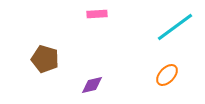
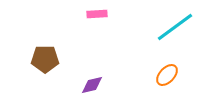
brown pentagon: rotated 16 degrees counterclockwise
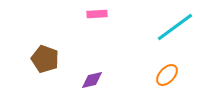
brown pentagon: rotated 20 degrees clockwise
purple diamond: moved 5 px up
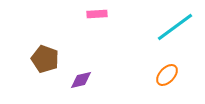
purple diamond: moved 11 px left
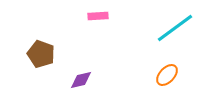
pink rectangle: moved 1 px right, 2 px down
cyan line: moved 1 px down
brown pentagon: moved 4 px left, 5 px up
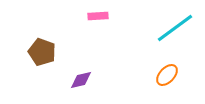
brown pentagon: moved 1 px right, 2 px up
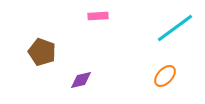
orange ellipse: moved 2 px left, 1 px down
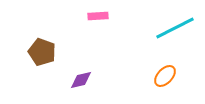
cyan line: rotated 9 degrees clockwise
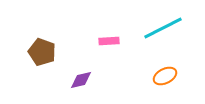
pink rectangle: moved 11 px right, 25 px down
cyan line: moved 12 px left
orange ellipse: rotated 20 degrees clockwise
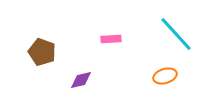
cyan line: moved 13 px right, 6 px down; rotated 75 degrees clockwise
pink rectangle: moved 2 px right, 2 px up
orange ellipse: rotated 10 degrees clockwise
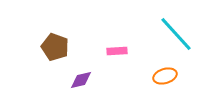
pink rectangle: moved 6 px right, 12 px down
brown pentagon: moved 13 px right, 5 px up
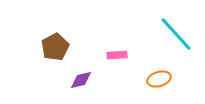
brown pentagon: rotated 24 degrees clockwise
pink rectangle: moved 4 px down
orange ellipse: moved 6 px left, 3 px down
